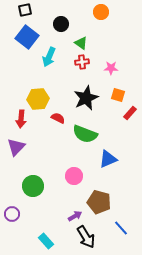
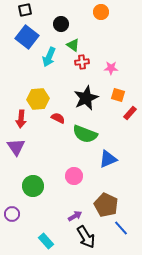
green triangle: moved 8 px left, 2 px down
purple triangle: rotated 18 degrees counterclockwise
brown pentagon: moved 7 px right, 3 px down; rotated 10 degrees clockwise
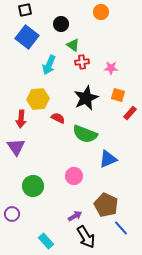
cyan arrow: moved 8 px down
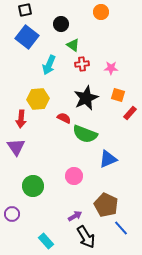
red cross: moved 2 px down
red semicircle: moved 6 px right
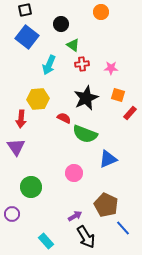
pink circle: moved 3 px up
green circle: moved 2 px left, 1 px down
blue line: moved 2 px right
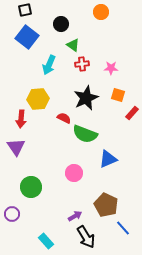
red rectangle: moved 2 px right
